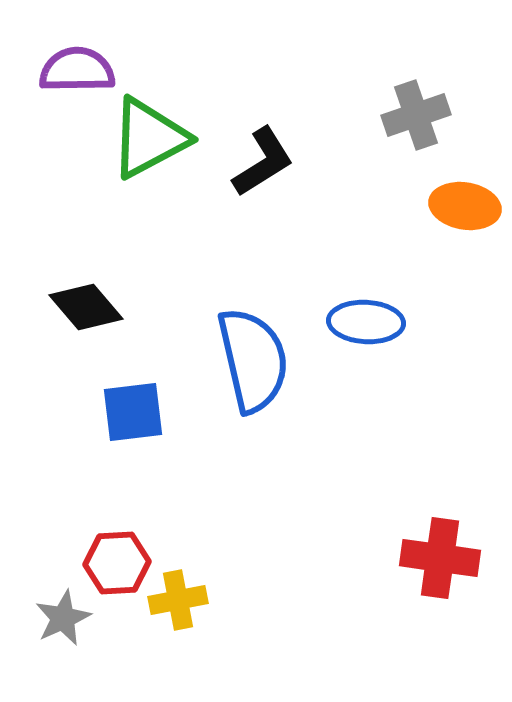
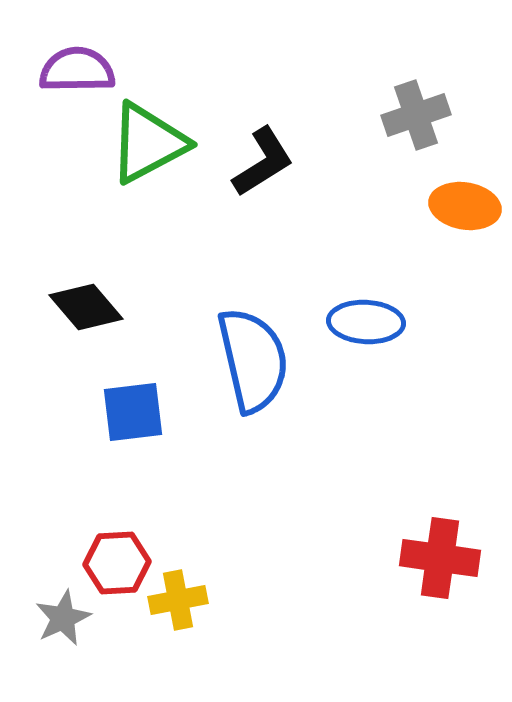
green triangle: moved 1 px left, 5 px down
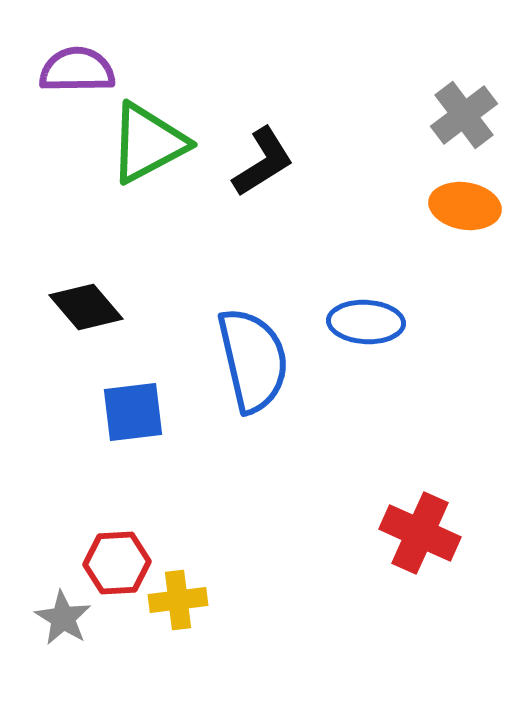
gray cross: moved 48 px right; rotated 18 degrees counterclockwise
red cross: moved 20 px left, 25 px up; rotated 16 degrees clockwise
yellow cross: rotated 4 degrees clockwise
gray star: rotated 16 degrees counterclockwise
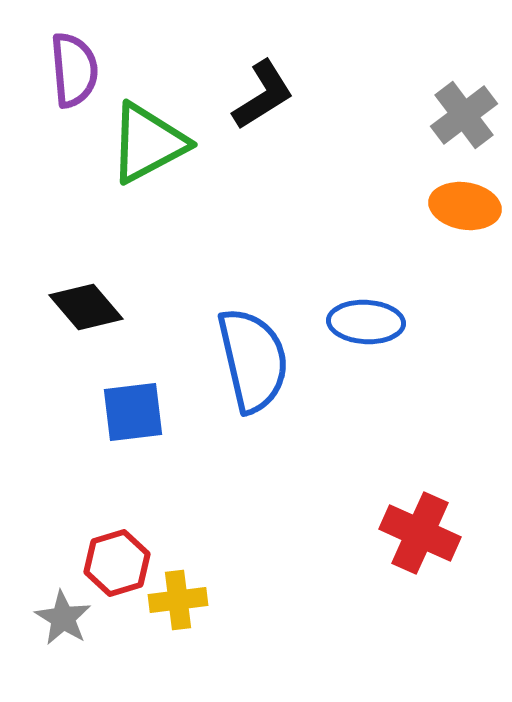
purple semicircle: moved 3 px left; rotated 86 degrees clockwise
black L-shape: moved 67 px up
red hexagon: rotated 14 degrees counterclockwise
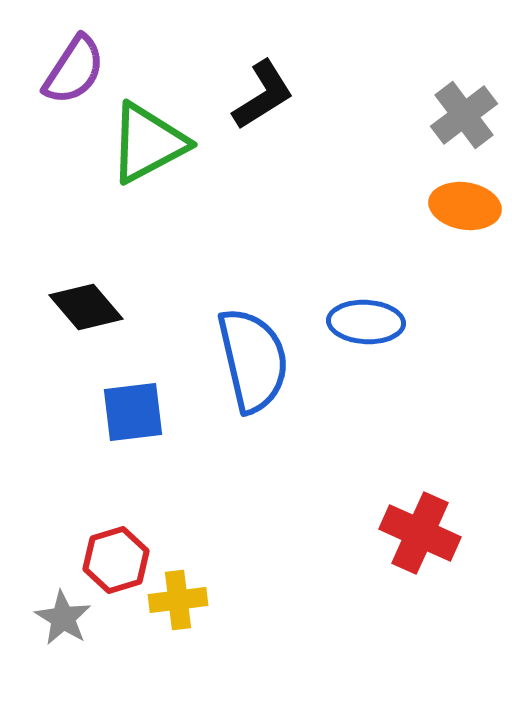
purple semicircle: rotated 38 degrees clockwise
red hexagon: moved 1 px left, 3 px up
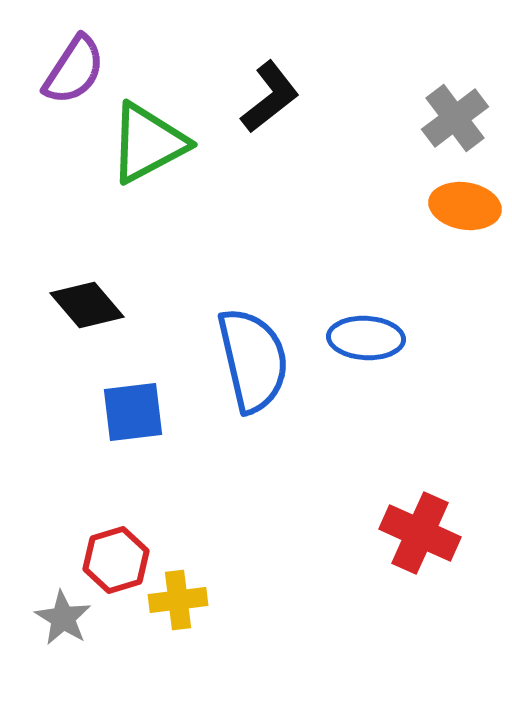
black L-shape: moved 7 px right, 2 px down; rotated 6 degrees counterclockwise
gray cross: moved 9 px left, 3 px down
black diamond: moved 1 px right, 2 px up
blue ellipse: moved 16 px down
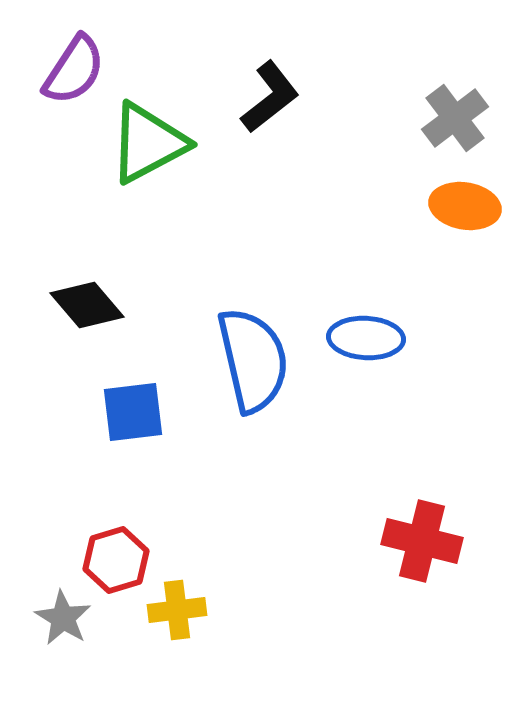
red cross: moved 2 px right, 8 px down; rotated 10 degrees counterclockwise
yellow cross: moved 1 px left, 10 px down
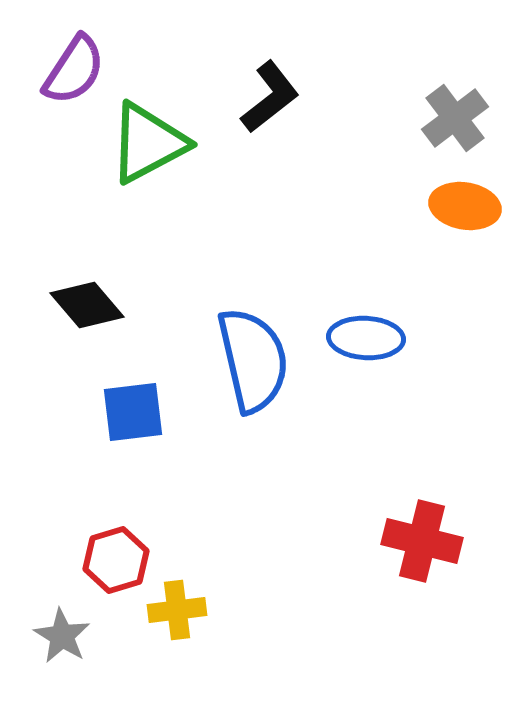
gray star: moved 1 px left, 18 px down
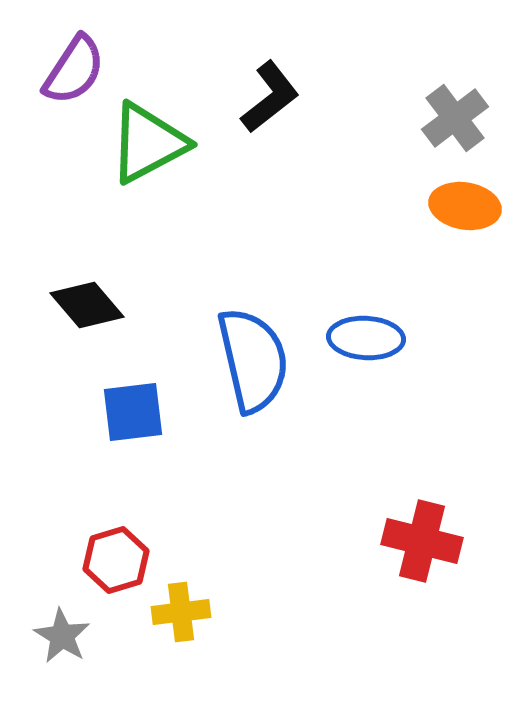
yellow cross: moved 4 px right, 2 px down
